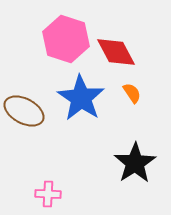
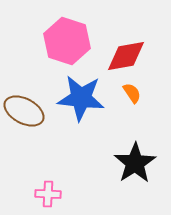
pink hexagon: moved 1 px right, 2 px down
red diamond: moved 10 px right, 4 px down; rotated 72 degrees counterclockwise
blue star: rotated 27 degrees counterclockwise
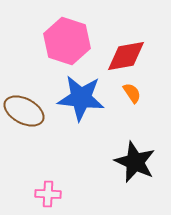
black star: moved 1 px up; rotated 15 degrees counterclockwise
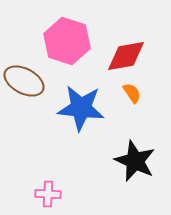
blue star: moved 10 px down
brown ellipse: moved 30 px up
black star: moved 1 px up
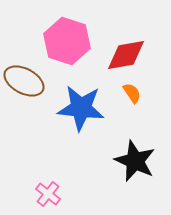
red diamond: moved 1 px up
pink cross: rotated 35 degrees clockwise
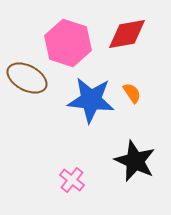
pink hexagon: moved 1 px right, 2 px down
red diamond: moved 1 px right, 21 px up
brown ellipse: moved 3 px right, 3 px up
blue star: moved 10 px right, 8 px up
pink cross: moved 24 px right, 14 px up
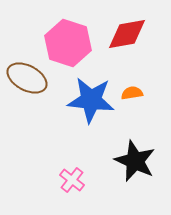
orange semicircle: rotated 65 degrees counterclockwise
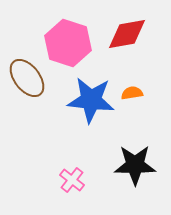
brown ellipse: rotated 24 degrees clockwise
black star: moved 4 px down; rotated 24 degrees counterclockwise
